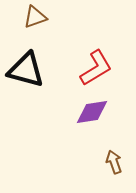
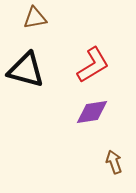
brown triangle: moved 1 px down; rotated 10 degrees clockwise
red L-shape: moved 3 px left, 3 px up
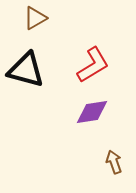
brown triangle: rotated 20 degrees counterclockwise
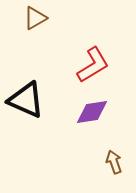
black triangle: moved 30 px down; rotated 9 degrees clockwise
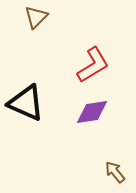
brown triangle: moved 1 px right, 1 px up; rotated 15 degrees counterclockwise
black triangle: moved 3 px down
brown arrow: moved 1 px right, 10 px down; rotated 20 degrees counterclockwise
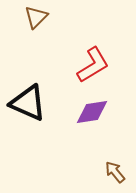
black triangle: moved 2 px right
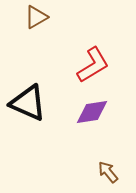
brown triangle: rotated 15 degrees clockwise
brown arrow: moved 7 px left
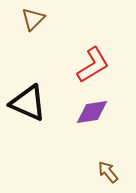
brown triangle: moved 3 px left, 2 px down; rotated 15 degrees counterclockwise
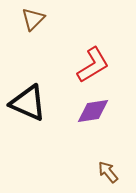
purple diamond: moved 1 px right, 1 px up
